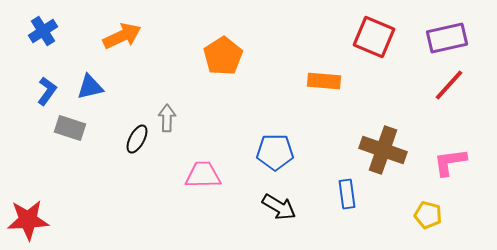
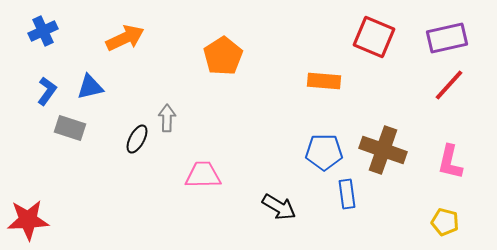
blue cross: rotated 8 degrees clockwise
orange arrow: moved 3 px right, 2 px down
blue pentagon: moved 49 px right
pink L-shape: rotated 69 degrees counterclockwise
yellow pentagon: moved 17 px right, 7 px down
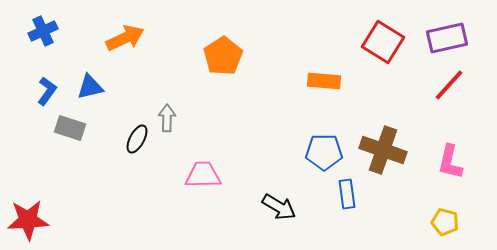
red square: moved 9 px right, 5 px down; rotated 9 degrees clockwise
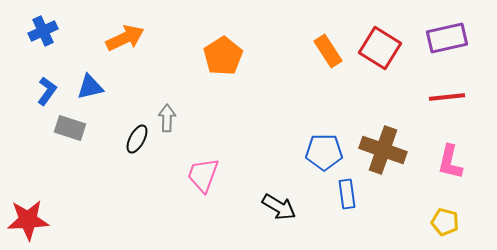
red square: moved 3 px left, 6 px down
orange rectangle: moved 4 px right, 30 px up; rotated 52 degrees clockwise
red line: moved 2 px left, 12 px down; rotated 42 degrees clockwise
pink trapezoid: rotated 69 degrees counterclockwise
